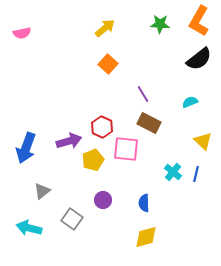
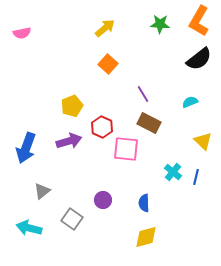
yellow pentagon: moved 21 px left, 54 px up
blue line: moved 3 px down
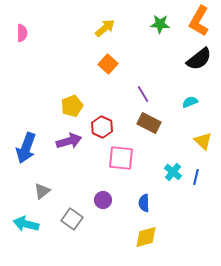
pink semicircle: rotated 78 degrees counterclockwise
pink square: moved 5 px left, 9 px down
cyan arrow: moved 3 px left, 4 px up
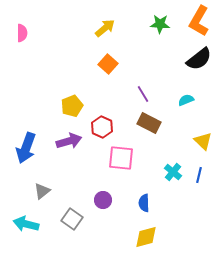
cyan semicircle: moved 4 px left, 2 px up
blue line: moved 3 px right, 2 px up
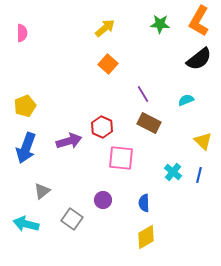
yellow pentagon: moved 47 px left
yellow diamond: rotated 15 degrees counterclockwise
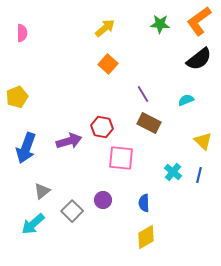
orange L-shape: rotated 24 degrees clockwise
yellow pentagon: moved 8 px left, 9 px up
red hexagon: rotated 15 degrees counterclockwise
gray square: moved 8 px up; rotated 10 degrees clockwise
cyan arrow: moved 7 px right; rotated 55 degrees counterclockwise
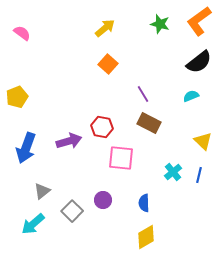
green star: rotated 12 degrees clockwise
pink semicircle: rotated 54 degrees counterclockwise
black semicircle: moved 3 px down
cyan semicircle: moved 5 px right, 4 px up
cyan cross: rotated 12 degrees clockwise
